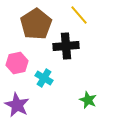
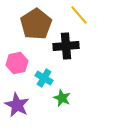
green star: moved 26 px left, 2 px up
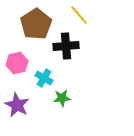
green star: rotated 30 degrees counterclockwise
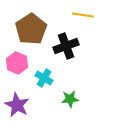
yellow line: moved 4 px right; rotated 40 degrees counterclockwise
brown pentagon: moved 5 px left, 5 px down
black cross: rotated 15 degrees counterclockwise
pink hexagon: rotated 25 degrees counterclockwise
green star: moved 8 px right, 1 px down
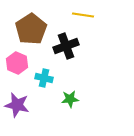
cyan cross: rotated 18 degrees counterclockwise
purple star: rotated 15 degrees counterclockwise
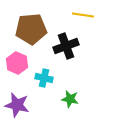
brown pentagon: rotated 28 degrees clockwise
green star: rotated 18 degrees clockwise
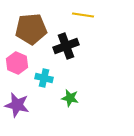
green star: moved 1 px up
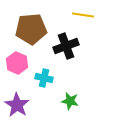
green star: moved 3 px down
purple star: rotated 20 degrees clockwise
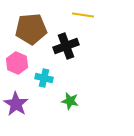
purple star: moved 1 px left, 1 px up
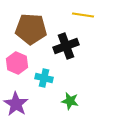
brown pentagon: rotated 8 degrees clockwise
